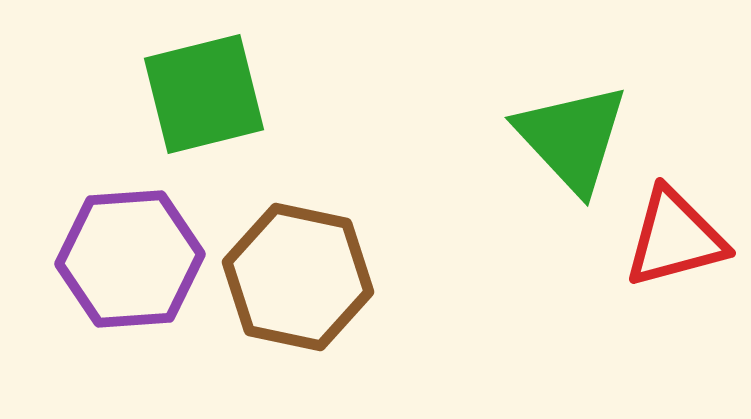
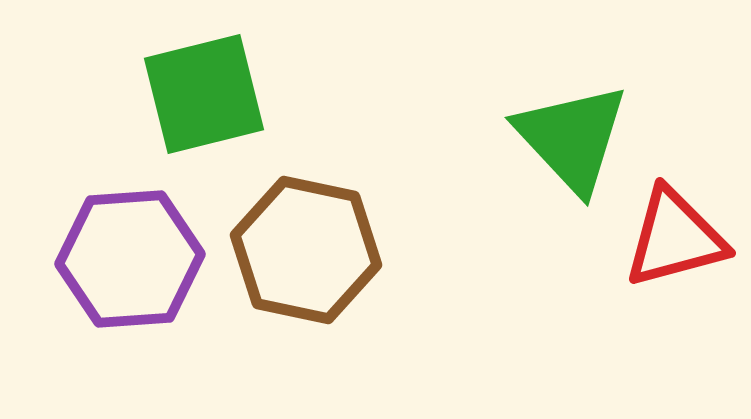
brown hexagon: moved 8 px right, 27 px up
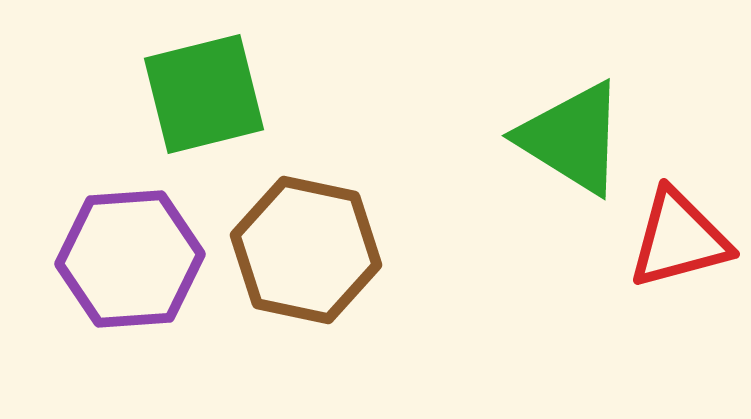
green triangle: rotated 15 degrees counterclockwise
red triangle: moved 4 px right, 1 px down
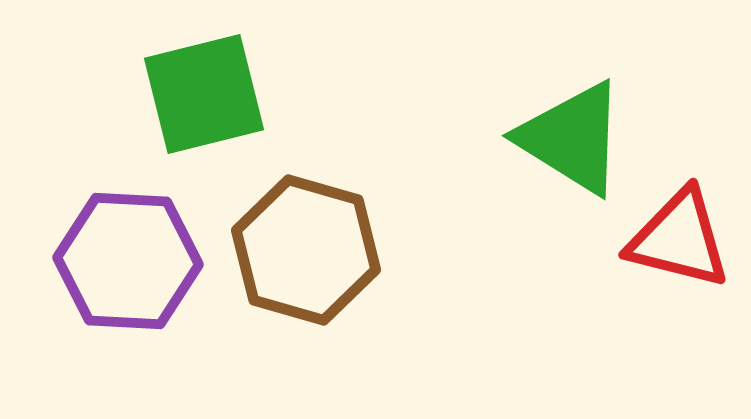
red triangle: rotated 29 degrees clockwise
brown hexagon: rotated 4 degrees clockwise
purple hexagon: moved 2 px left, 2 px down; rotated 7 degrees clockwise
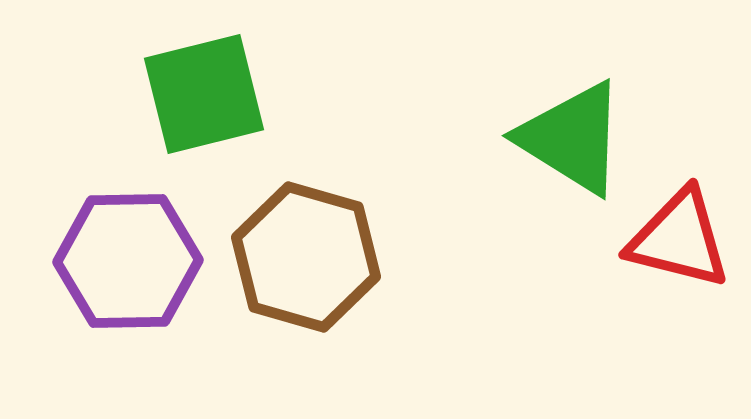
brown hexagon: moved 7 px down
purple hexagon: rotated 4 degrees counterclockwise
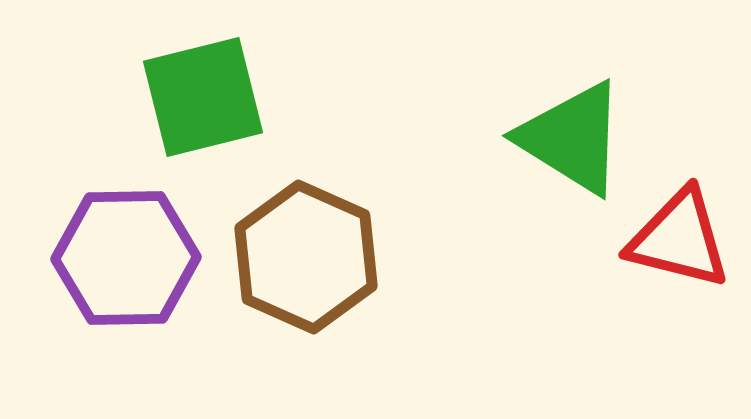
green square: moved 1 px left, 3 px down
brown hexagon: rotated 8 degrees clockwise
purple hexagon: moved 2 px left, 3 px up
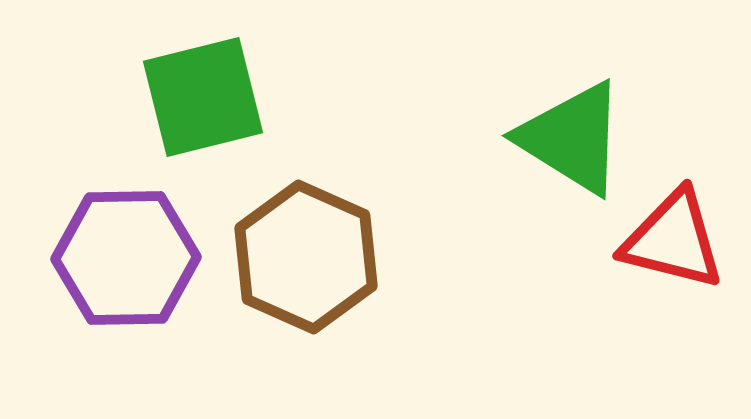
red triangle: moved 6 px left, 1 px down
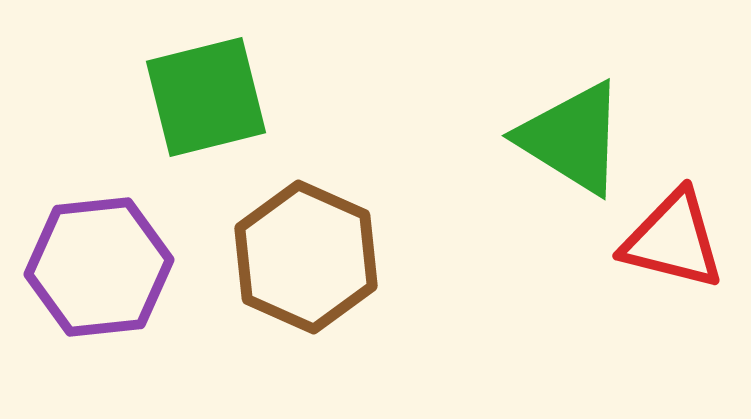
green square: moved 3 px right
purple hexagon: moved 27 px left, 9 px down; rotated 5 degrees counterclockwise
